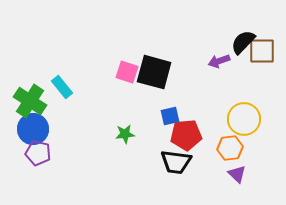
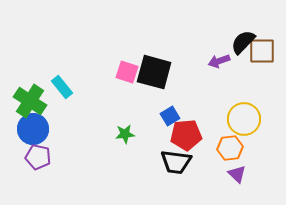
blue square: rotated 18 degrees counterclockwise
purple pentagon: moved 4 px down
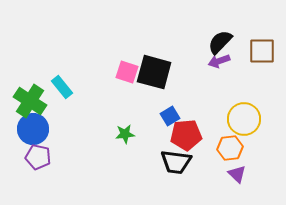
black semicircle: moved 23 px left
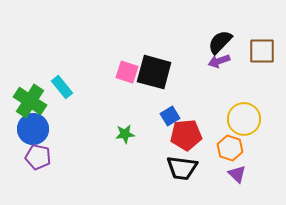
orange hexagon: rotated 25 degrees clockwise
black trapezoid: moved 6 px right, 6 px down
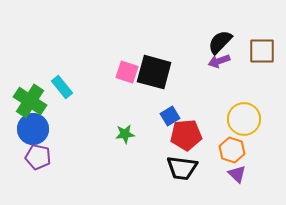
orange hexagon: moved 2 px right, 2 px down
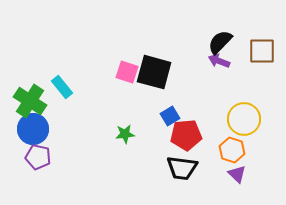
purple arrow: rotated 40 degrees clockwise
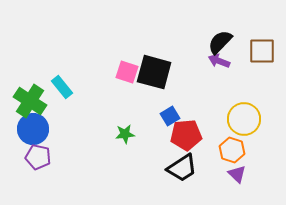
black trapezoid: rotated 40 degrees counterclockwise
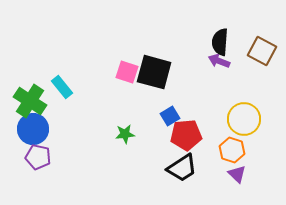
black semicircle: rotated 40 degrees counterclockwise
brown square: rotated 28 degrees clockwise
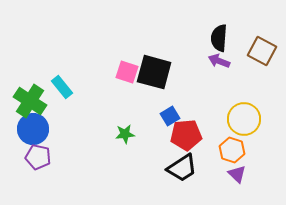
black semicircle: moved 1 px left, 4 px up
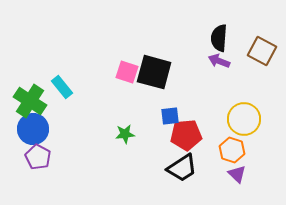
blue square: rotated 24 degrees clockwise
purple pentagon: rotated 15 degrees clockwise
